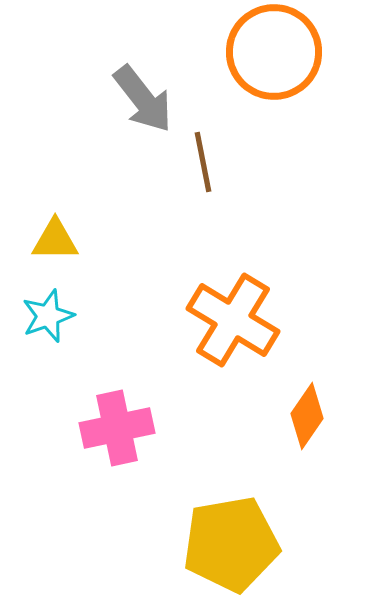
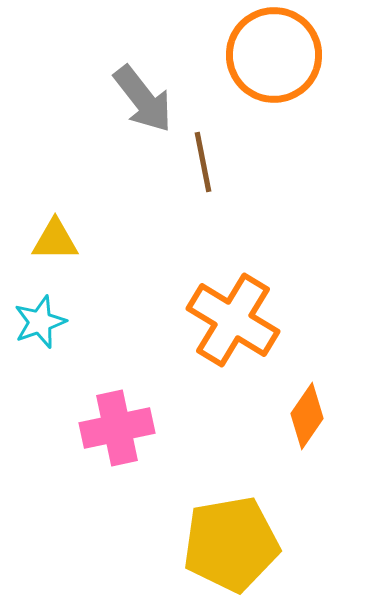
orange circle: moved 3 px down
cyan star: moved 8 px left, 6 px down
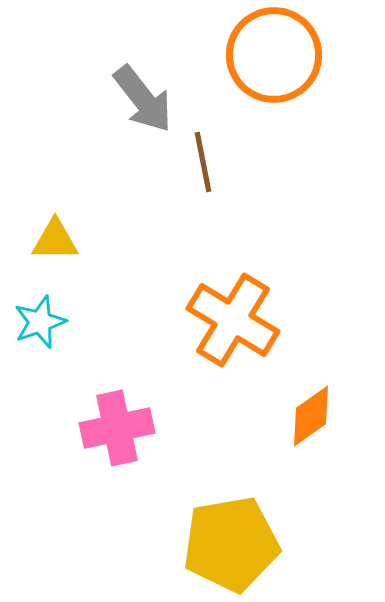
orange diamond: moved 4 px right; rotated 20 degrees clockwise
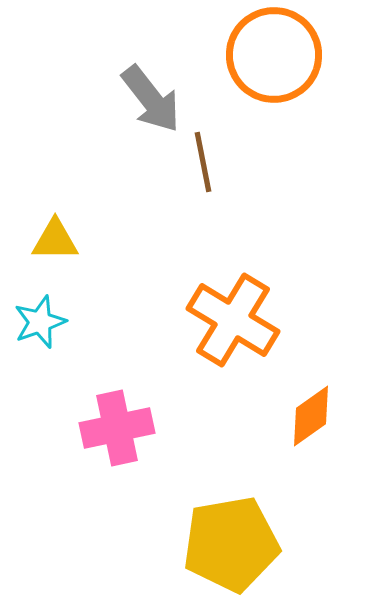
gray arrow: moved 8 px right
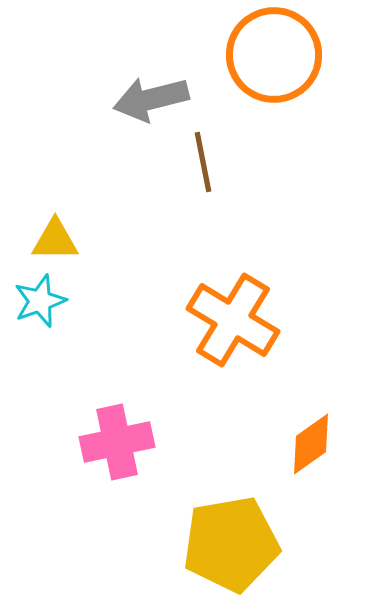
gray arrow: rotated 114 degrees clockwise
cyan star: moved 21 px up
orange diamond: moved 28 px down
pink cross: moved 14 px down
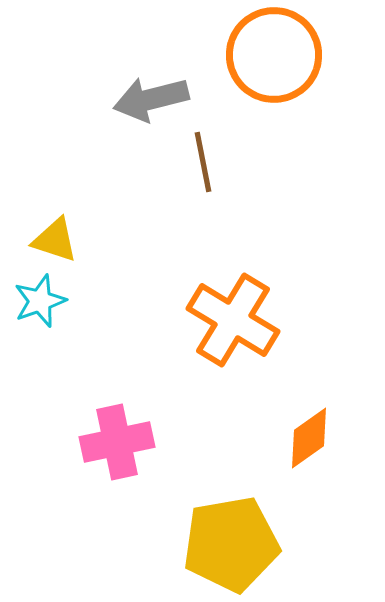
yellow triangle: rotated 18 degrees clockwise
orange diamond: moved 2 px left, 6 px up
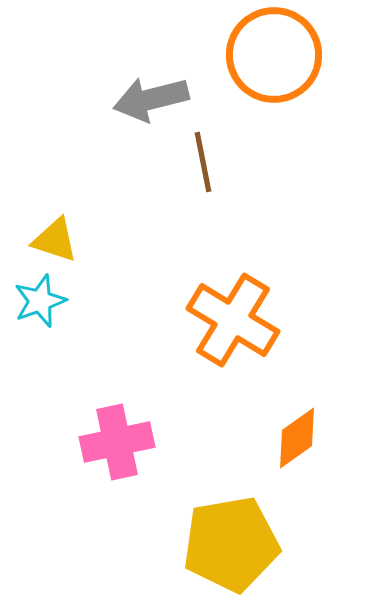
orange diamond: moved 12 px left
